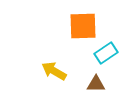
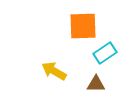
cyan rectangle: moved 1 px left
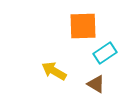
brown triangle: rotated 30 degrees clockwise
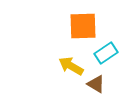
cyan rectangle: moved 1 px right
yellow arrow: moved 17 px right, 5 px up
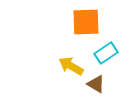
orange square: moved 3 px right, 4 px up
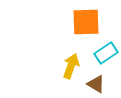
yellow arrow: rotated 80 degrees clockwise
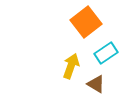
orange square: rotated 36 degrees counterclockwise
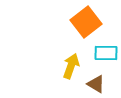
cyan rectangle: rotated 35 degrees clockwise
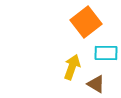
yellow arrow: moved 1 px right, 1 px down
